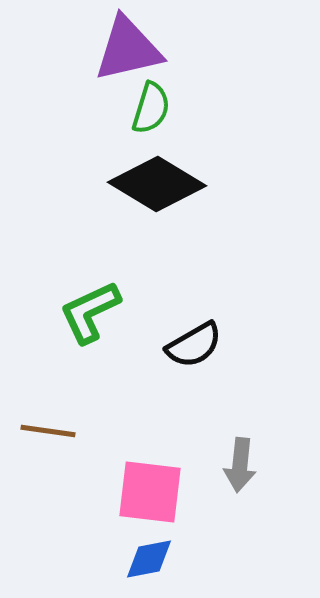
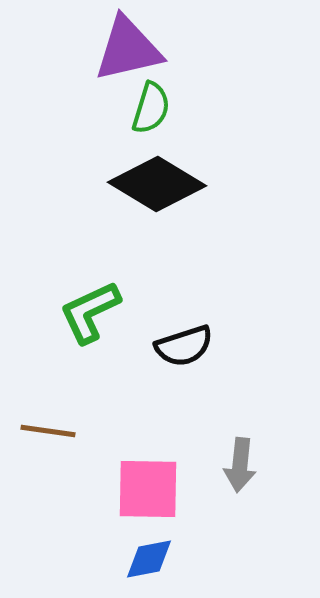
black semicircle: moved 10 px left, 1 px down; rotated 12 degrees clockwise
pink square: moved 2 px left, 3 px up; rotated 6 degrees counterclockwise
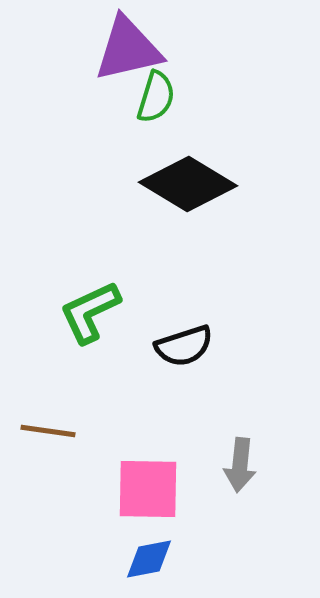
green semicircle: moved 5 px right, 11 px up
black diamond: moved 31 px right
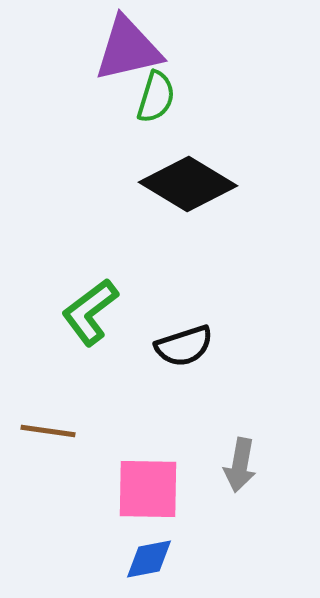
green L-shape: rotated 12 degrees counterclockwise
gray arrow: rotated 4 degrees clockwise
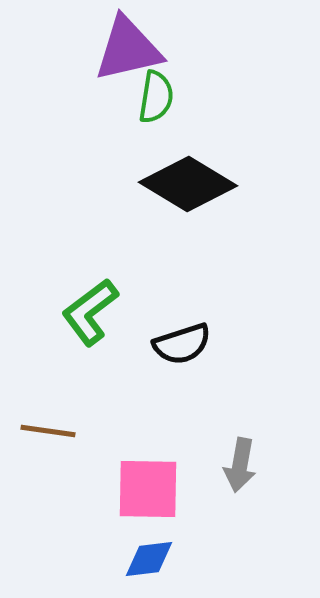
green semicircle: rotated 8 degrees counterclockwise
black semicircle: moved 2 px left, 2 px up
blue diamond: rotated 4 degrees clockwise
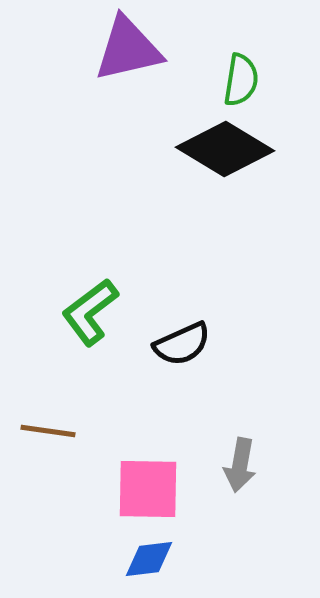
green semicircle: moved 85 px right, 17 px up
black diamond: moved 37 px right, 35 px up
black semicircle: rotated 6 degrees counterclockwise
